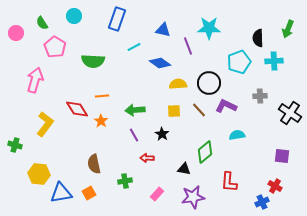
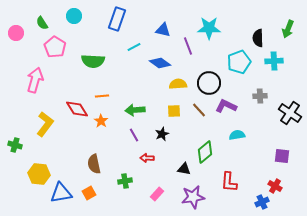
black star at (162, 134): rotated 16 degrees clockwise
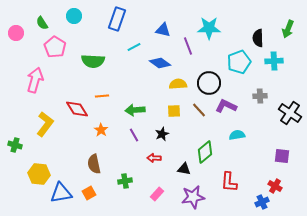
orange star at (101, 121): moved 9 px down
red arrow at (147, 158): moved 7 px right
